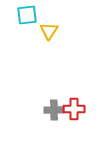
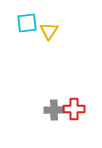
cyan square: moved 8 px down
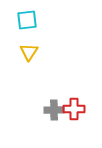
cyan square: moved 3 px up
yellow triangle: moved 20 px left, 21 px down
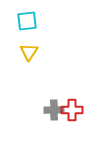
cyan square: moved 1 px down
red cross: moved 2 px left, 1 px down
